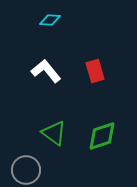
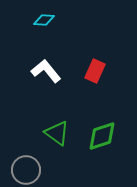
cyan diamond: moved 6 px left
red rectangle: rotated 40 degrees clockwise
green triangle: moved 3 px right
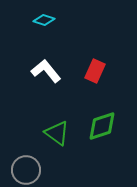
cyan diamond: rotated 15 degrees clockwise
green diamond: moved 10 px up
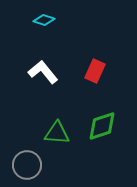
white L-shape: moved 3 px left, 1 px down
green triangle: rotated 32 degrees counterclockwise
gray circle: moved 1 px right, 5 px up
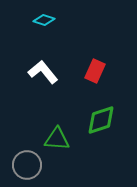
green diamond: moved 1 px left, 6 px up
green triangle: moved 6 px down
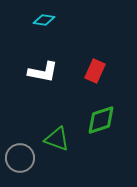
cyan diamond: rotated 10 degrees counterclockwise
white L-shape: rotated 140 degrees clockwise
green triangle: rotated 16 degrees clockwise
gray circle: moved 7 px left, 7 px up
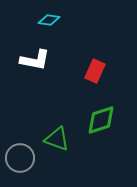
cyan diamond: moved 5 px right
white L-shape: moved 8 px left, 12 px up
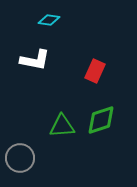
green triangle: moved 5 px right, 13 px up; rotated 24 degrees counterclockwise
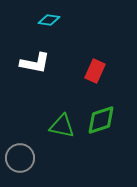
white L-shape: moved 3 px down
green triangle: rotated 16 degrees clockwise
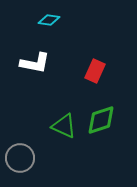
green triangle: moved 2 px right; rotated 12 degrees clockwise
